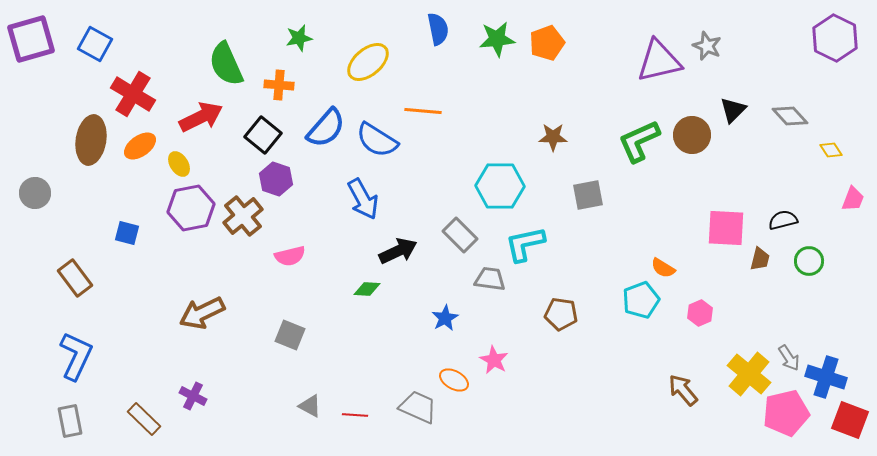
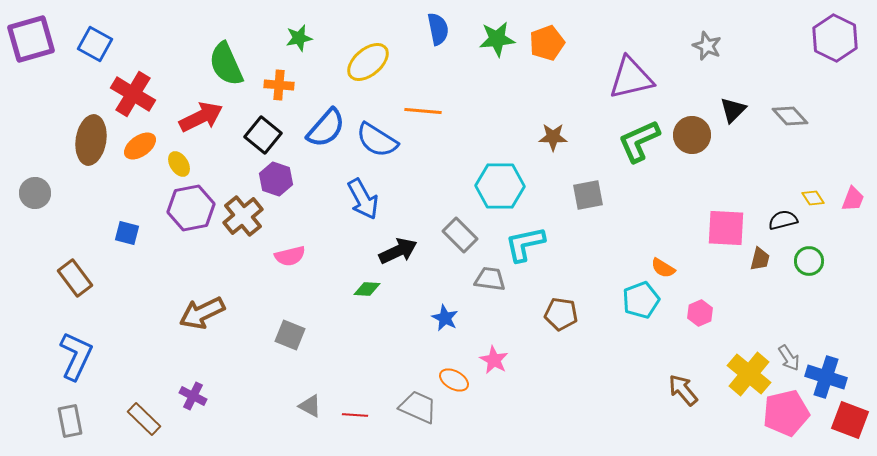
purple triangle at (659, 61): moved 28 px left, 17 px down
yellow diamond at (831, 150): moved 18 px left, 48 px down
blue star at (445, 318): rotated 16 degrees counterclockwise
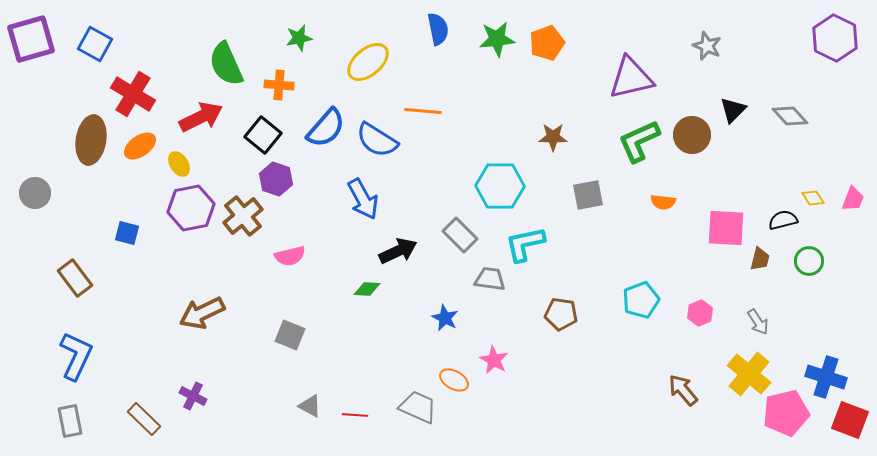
orange semicircle at (663, 268): moved 66 px up; rotated 25 degrees counterclockwise
gray arrow at (789, 358): moved 31 px left, 36 px up
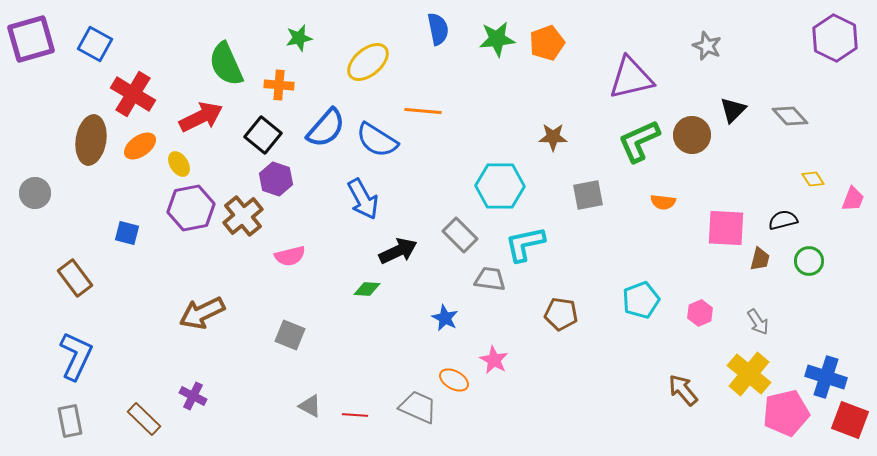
yellow diamond at (813, 198): moved 19 px up
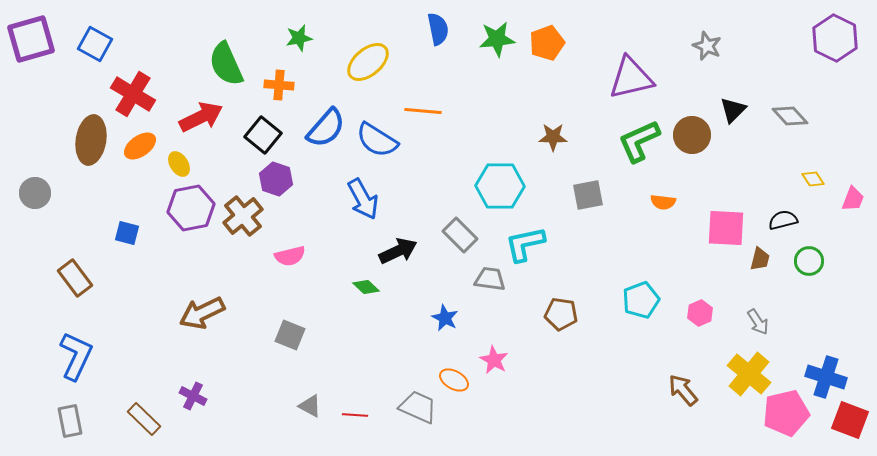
green diamond at (367, 289): moved 1 px left, 2 px up; rotated 40 degrees clockwise
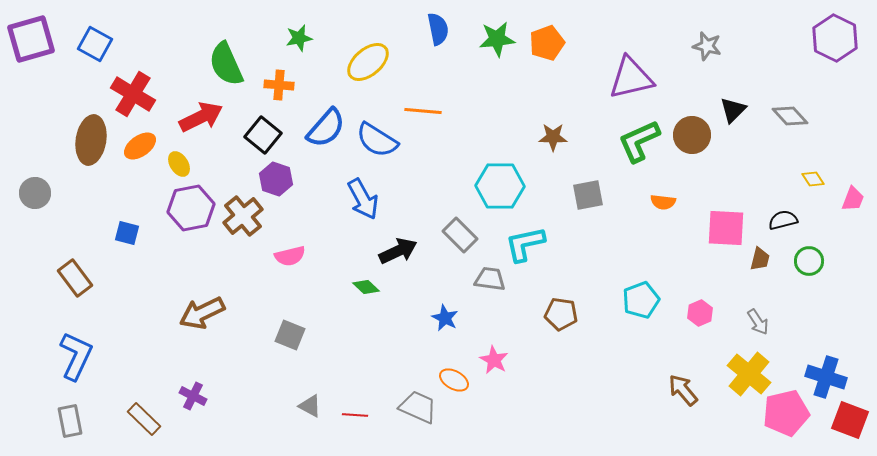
gray star at (707, 46): rotated 8 degrees counterclockwise
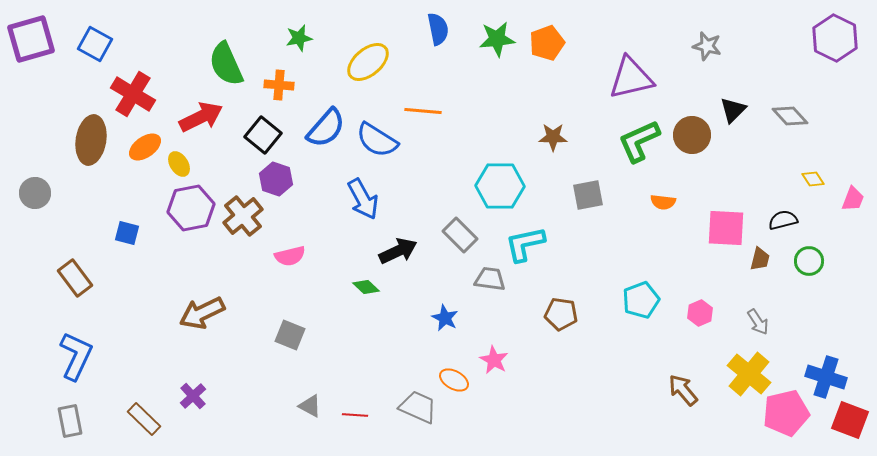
orange ellipse at (140, 146): moved 5 px right, 1 px down
purple cross at (193, 396): rotated 20 degrees clockwise
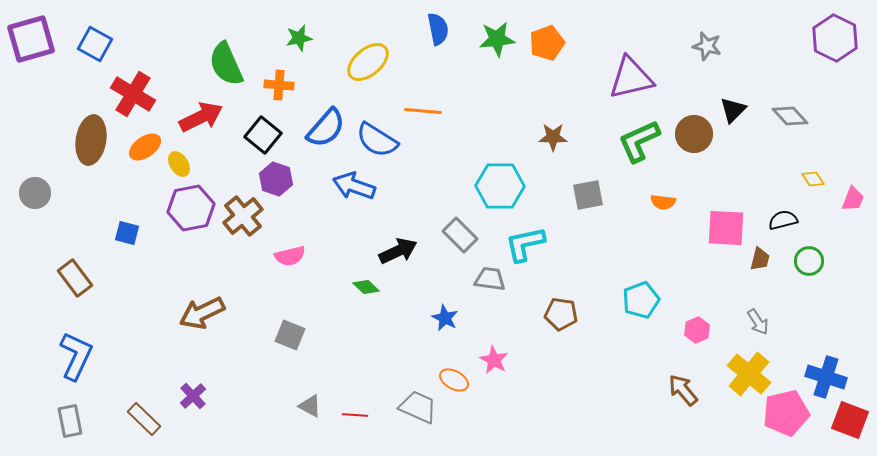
brown circle at (692, 135): moved 2 px right, 1 px up
blue arrow at (363, 199): moved 9 px left, 13 px up; rotated 138 degrees clockwise
pink hexagon at (700, 313): moved 3 px left, 17 px down
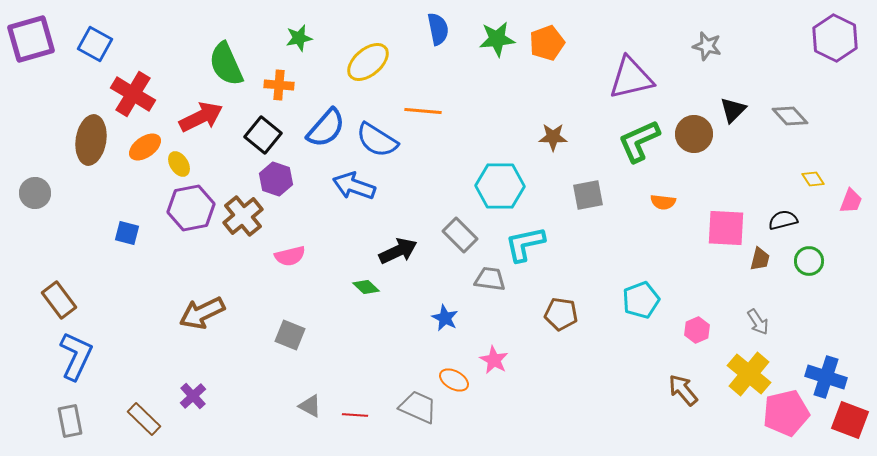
pink trapezoid at (853, 199): moved 2 px left, 2 px down
brown rectangle at (75, 278): moved 16 px left, 22 px down
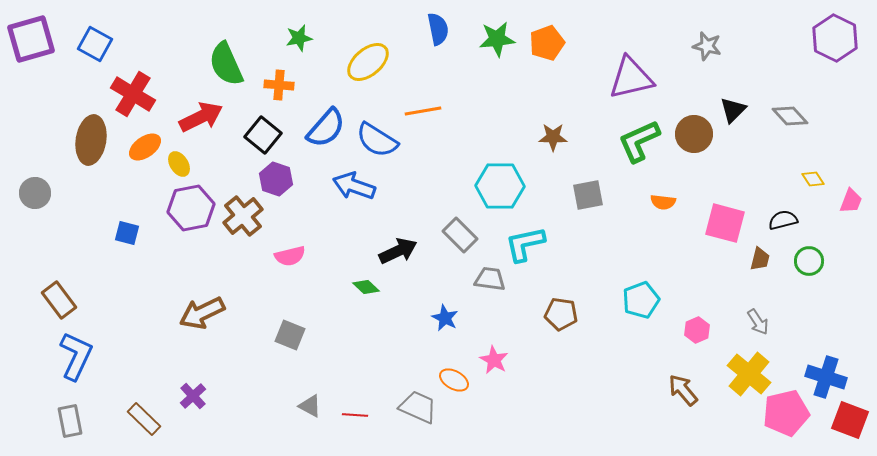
orange line at (423, 111): rotated 15 degrees counterclockwise
pink square at (726, 228): moved 1 px left, 5 px up; rotated 12 degrees clockwise
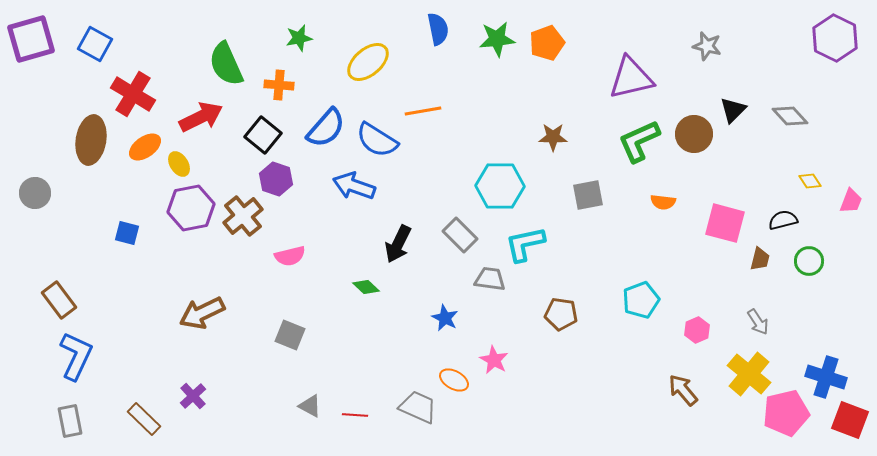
yellow diamond at (813, 179): moved 3 px left, 2 px down
black arrow at (398, 251): moved 7 px up; rotated 141 degrees clockwise
